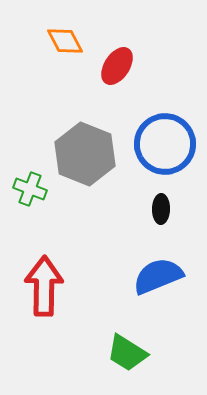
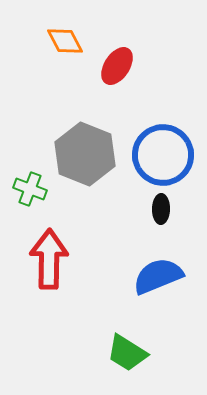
blue circle: moved 2 px left, 11 px down
red arrow: moved 5 px right, 27 px up
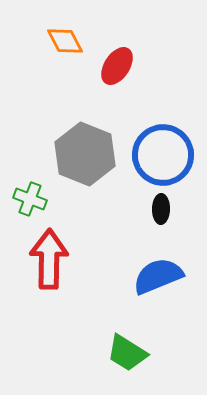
green cross: moved 10 px down
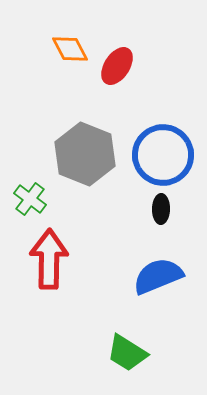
orange diamond: moved 5 px right, 8 px down
green cross: rotated 16 degrees clockwise
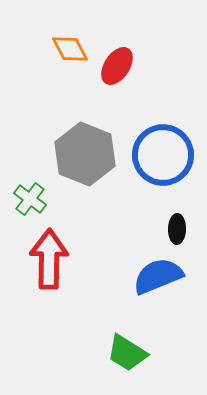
black ellipse: moved 16 px right, 20 px down
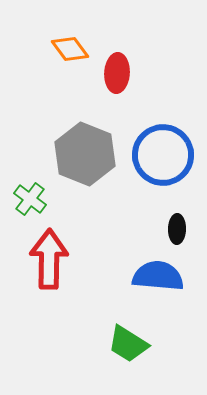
orange diamond: rotated 9 degrees counterclockwise
red ellipse: moved 7 px down; rotated 30 degrees counterclockwise
blue semicircle: rotated 27 degrees clockwise
green trapezoid: moved 1 px right, 9 px up
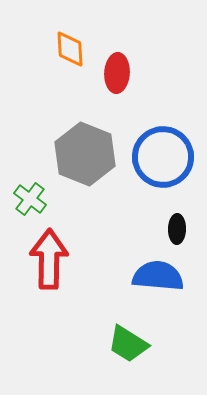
orange diamond: rotated 33 degrees clockwise
blue circle: moved 2 px down
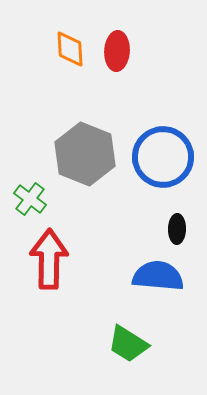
red ellipse: moved 22 px up
